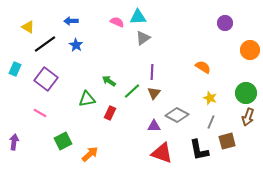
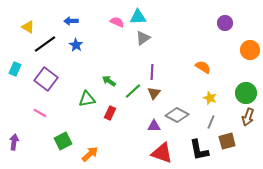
green line: moved 1 px right
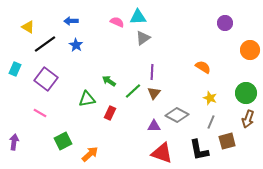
brown arrow: moved 2 px down
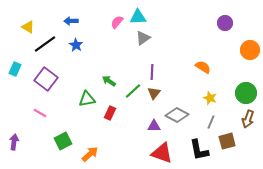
pink semicircle: rotated 72 degrees counterclockwise
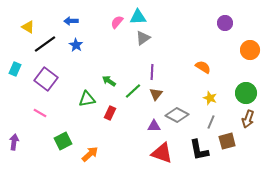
brown triangle: moved 2 px right, 1 px down
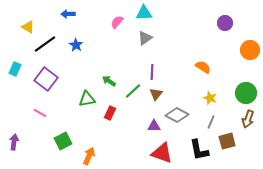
cyan triangle: moved 6 px right, 4 px up
blue arrow: moved 3 px left, 7 px up
gray triangle: moved 2 px right
orange arrow: moved 1 px left, 2 px down; rotated 24 degrees counterclockwise
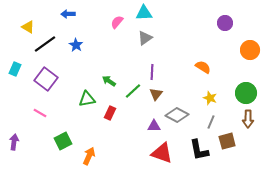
brown arrow: rotated 18 degrees counterclockwise
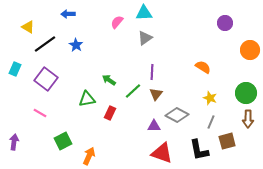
green arrow: moved 1 px up
